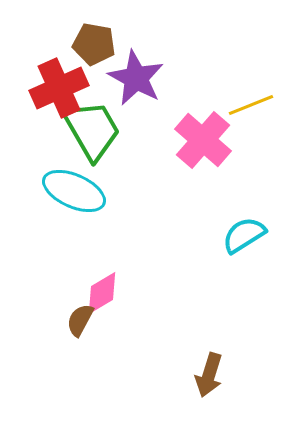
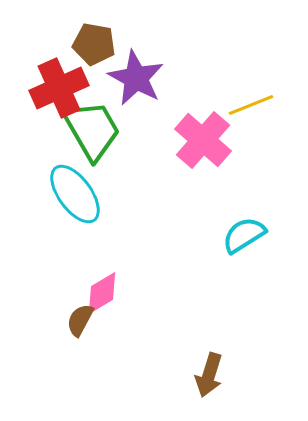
cyan ellipse: moved 1 px right, 3 px down; rotated 30 degrees clockwise
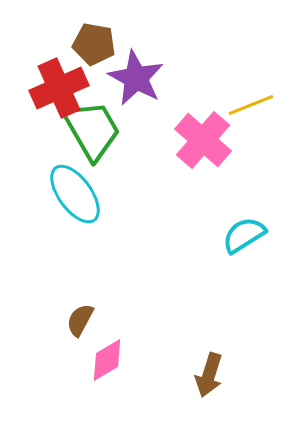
pink diamond: moved 5 px right, 67 px down
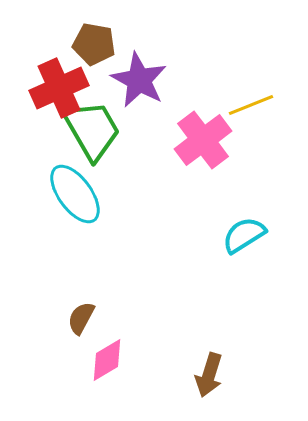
purple star: moved 3 px right, 2 px down
pink cross: rotated 12 degrees clockwise
brown semicircle: moved 1 px right, 2 px up
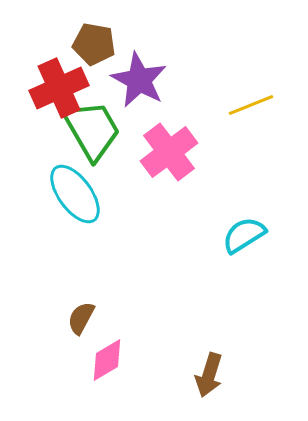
pink cross: moved 34 px left, 12 px down
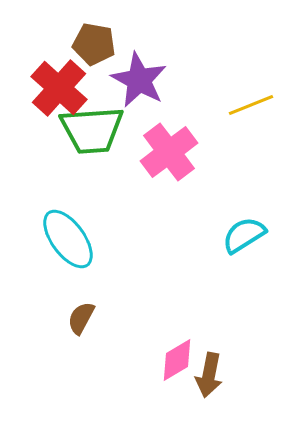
red cross: rotated 24 degrees counterclockwise
green trapezoid: rotated 116 degrees clockwise
cyan ellipse: moved 7 px left, 45 px down
pink diamond: moved 70 px right
brown arrow: rotated 6 degrees counterclockwise
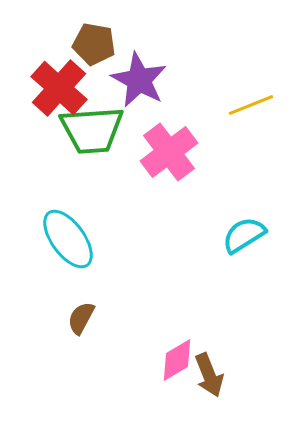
brown arrow: rotated 33 degrees counterclockwise
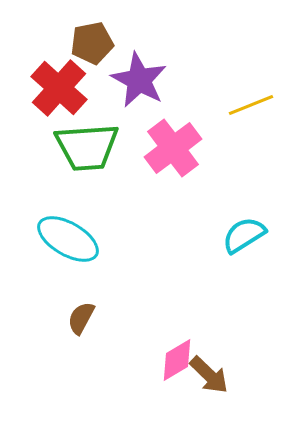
brown pentagon: moved 2 px left, 1 px up; rotated 21 degrees counterclockwise
green trapezoid: moved 5 px left, 17 px down
pink cross: moved 4 px right, 4 px up
cyan ellipse: rotated 24 degrees counterclockwise
brown arrow: rotated 24 degrees counterclockwise
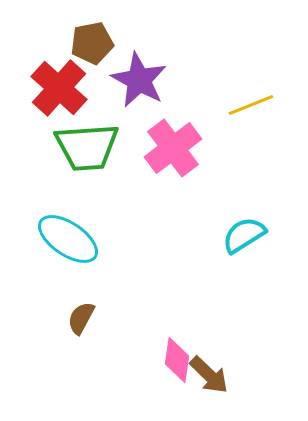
cyan ellipse: rotated 4 degrees clockwise
pink diamond: rotated 51 degrees counterclockwise
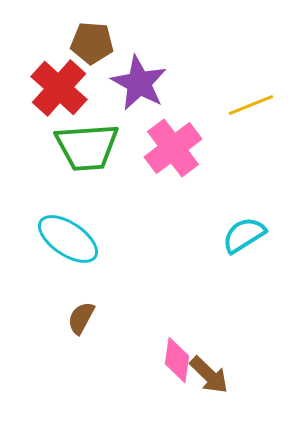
brown pentagon: rotated 15 degrees clockwise
purple star: moved 3 px down
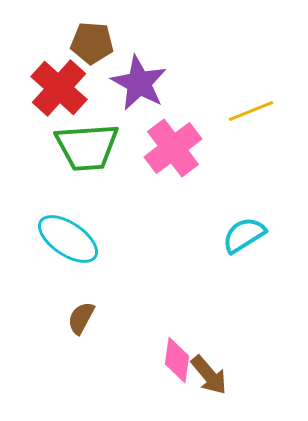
yellow line: moved 6 px down
brown arrow: rotated 6 degrees clockwise
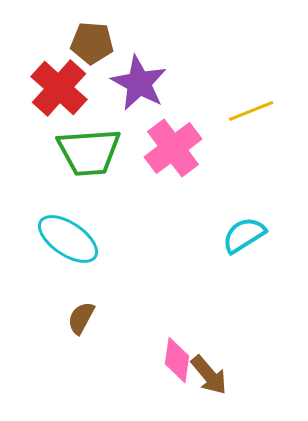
green trapezoid: moved 2 px right, 5 px down
